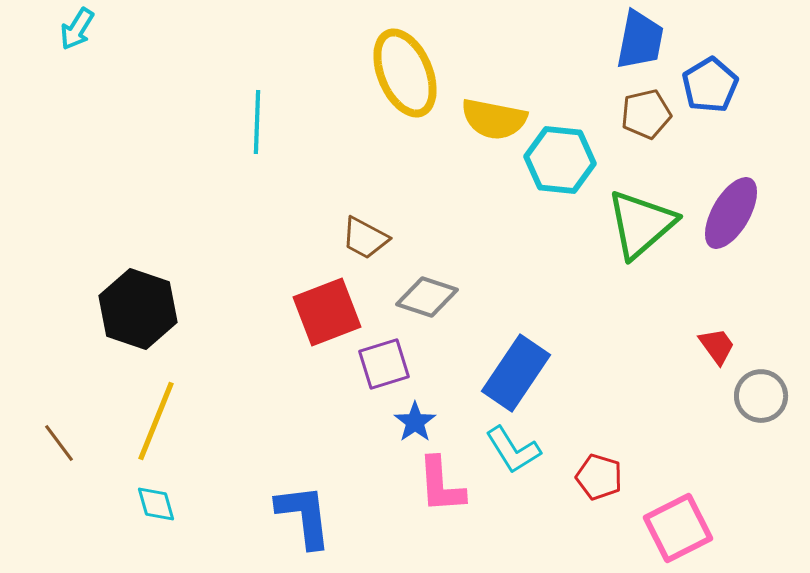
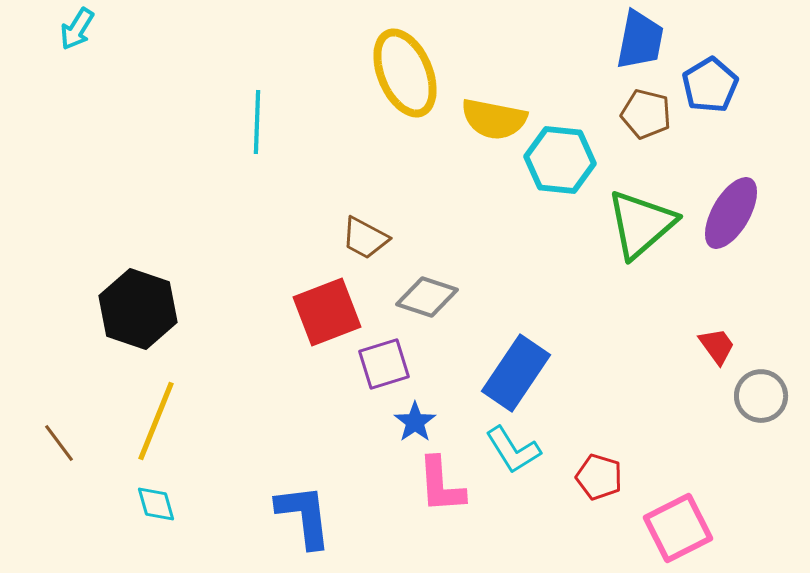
brown pentagon: rotated 27 degrees clockwise
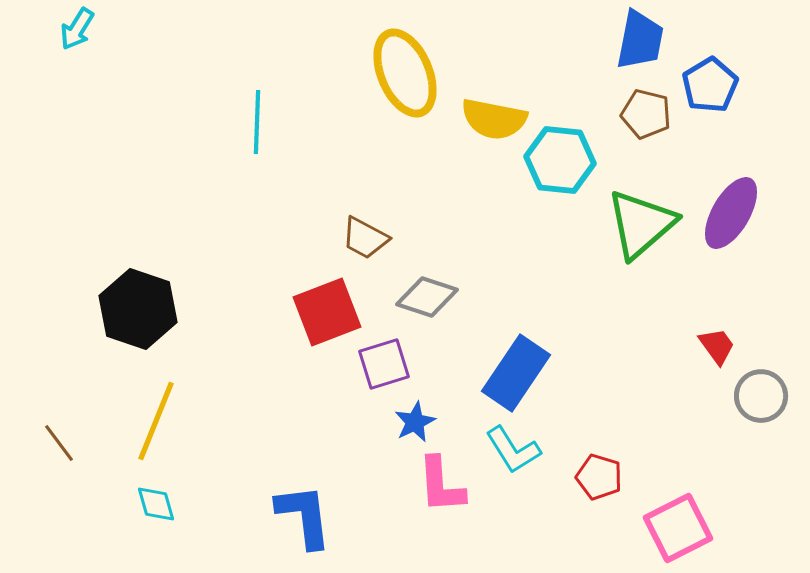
blue star: rotated 9 degrees clockwise
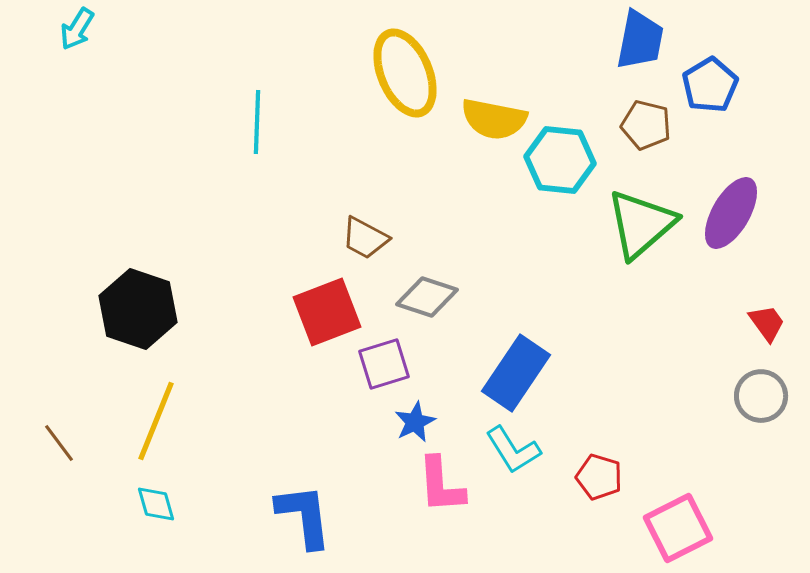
brown pentagon: moved 11 px down
red trapezoid: moved 50 px right, 23 px up
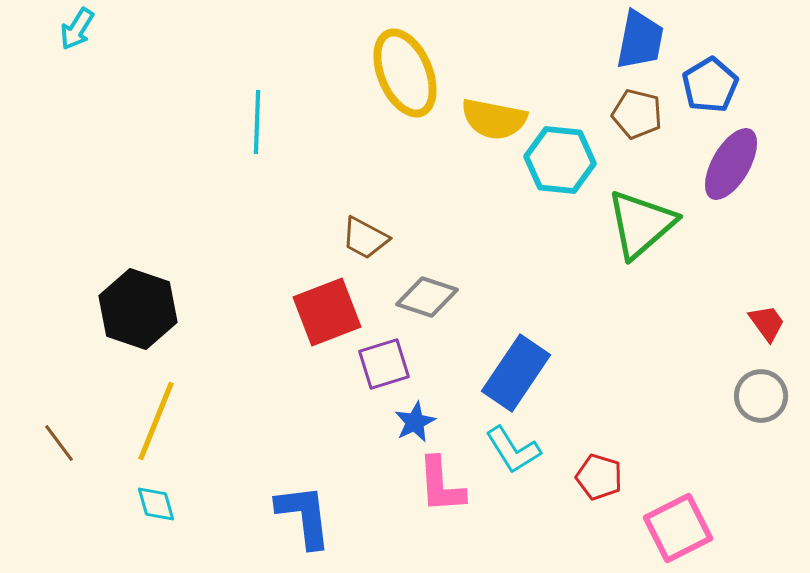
brown pentagon: moved 9 px left, 11 px up
purple ellipse: moved 49 px up
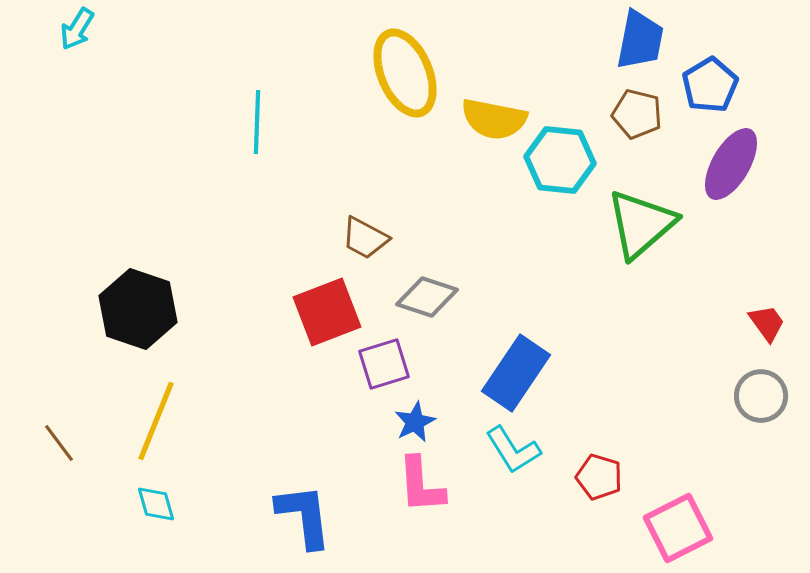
pink L-shape: moved 20 px left
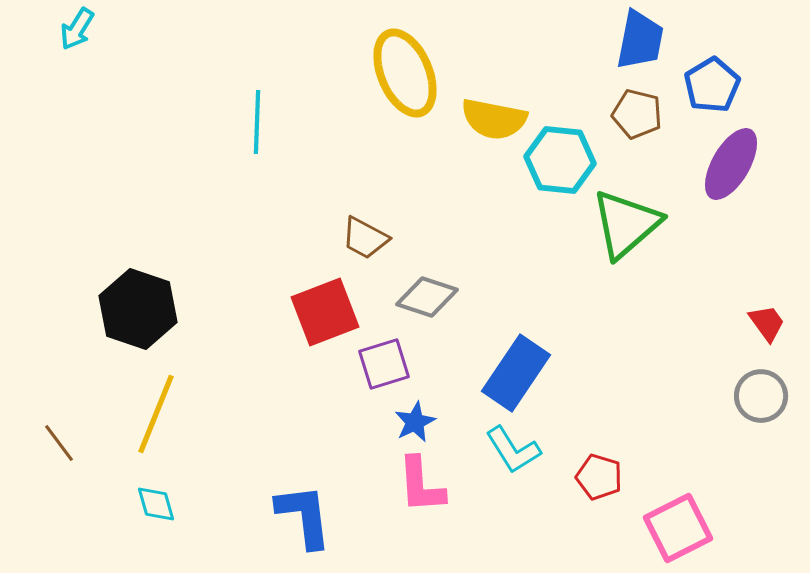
blue pentagon: moved 2 px right
green triangle: moved 15 px left
red square: moved 2 px left
yellow line: moved 7 px up
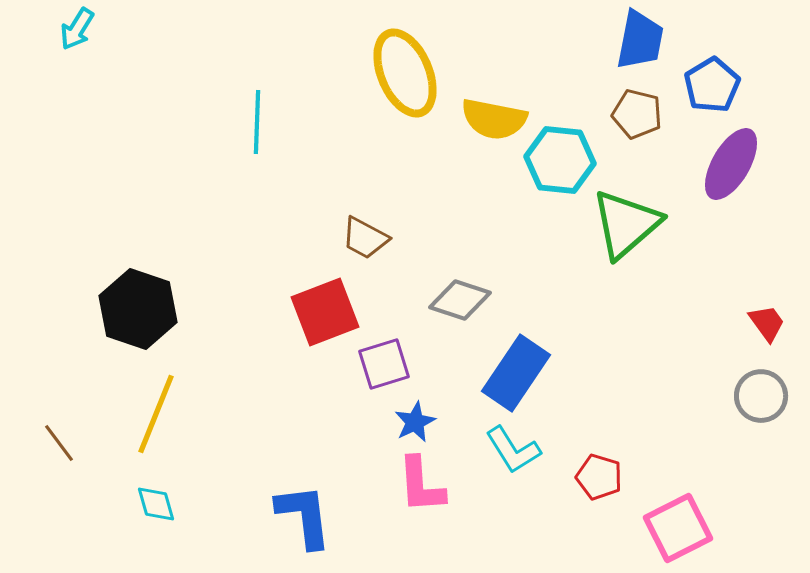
gray diamond: moved 33 px right, 3 px down
